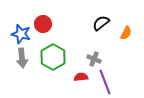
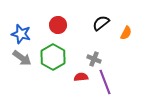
red circle: moved 15 px right, 1 px down
gray arrow: rotated 48 degrees counterclockwise
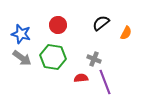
green hexagon: rotated 20 degrees counterclockwise
red semicircle: moved 1 px down
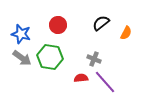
green hexagon: moved 3 px left
purple line: rotated 20 degrees counterclockwise
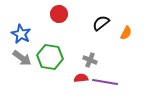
red circle: moved 1 px right, 11 px up
blue star: rotated 12 degrees clockwise
gray cross: moved 4 px left, 1 px down
purple line: rotated 40 degrees counterclockwise
